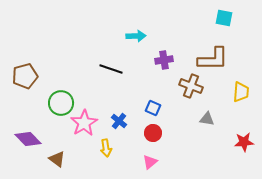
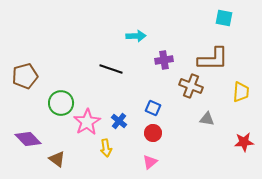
pink star: moved 3 px right, 1 px up
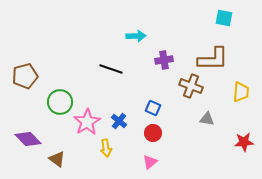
green circle: moved 1 px left, 1 px up
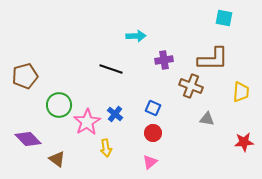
green circle: moved 1 px left, 3 px down
blue cross: moved 4 px left, 7 px up
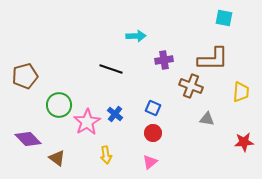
yellow arrow: moved 7 px down
brown triangle: moved 1 px up
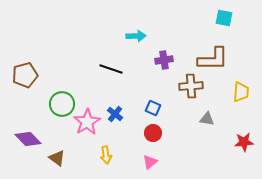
brown pentagon: moved 1 px up
brown cross: rotated 25 degrees counterclockwise
green circle: moved 3 px right, 1 px up
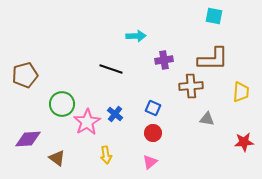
cyan square: moved 10 px left, 2 px up
purple diamond: rotated 48 degrees counterclockwise
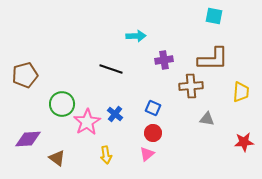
pink triangle: moved 3 px left, 8 px up
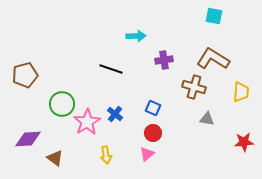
brown L-shape: rotated 148 degrees counterclockwise
brown cross: moved 3 px right, 1 px down; rotated 20 degrees clockwise
brown triangle: moved 2 px left
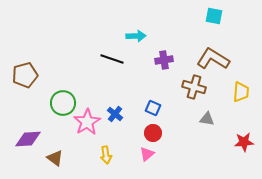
black line: moved 1 px right, 10 px up
green circle: moved 1 px right, 1 px up
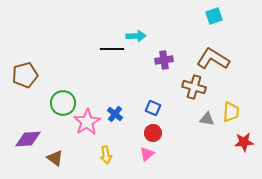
cyan square: rotated 30 degrees counterclockwise
black line: moved 10 px up; rotated 20 degrees counterclockwise
yellow trapezoid: moved 10 px left, 20 px down
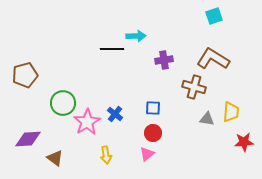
blue square: rotated 21 degrees counterclockwise
